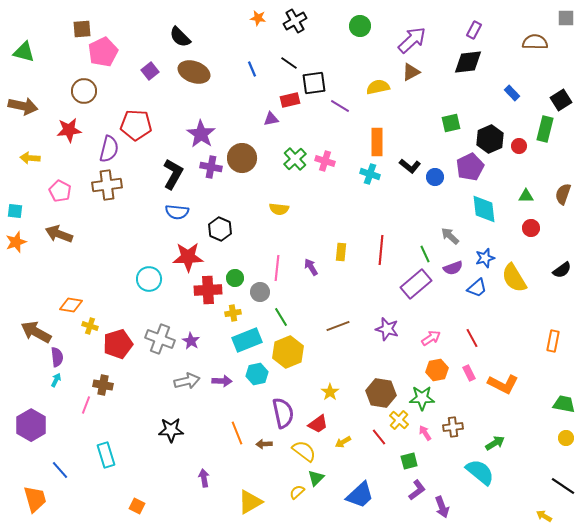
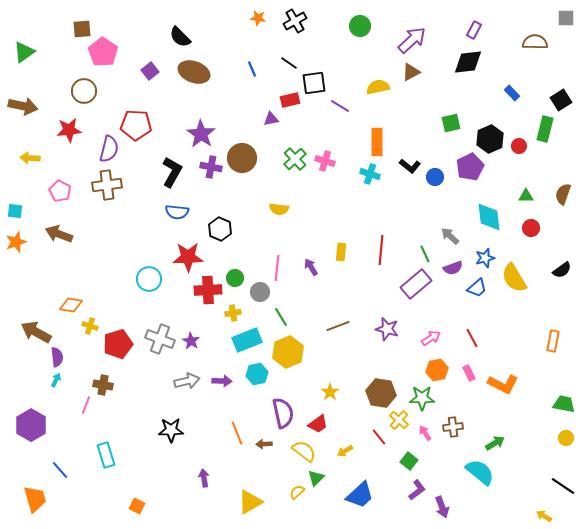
green triangle at (24, 52): rotated 50 degrees counterclockwise
pink pentagon at (103, 52): rotated 12 degrees counterclockwise
black L-shape at (173, 174): moved 1 px left, 2 px up
cyan diamond at (484, 209): moved 5 px right, 8 px down
yellow arrow at (343, 442): moved 2 px right, 9 px down
green square at (409, 461): rotated 36 degrees counterclockwise
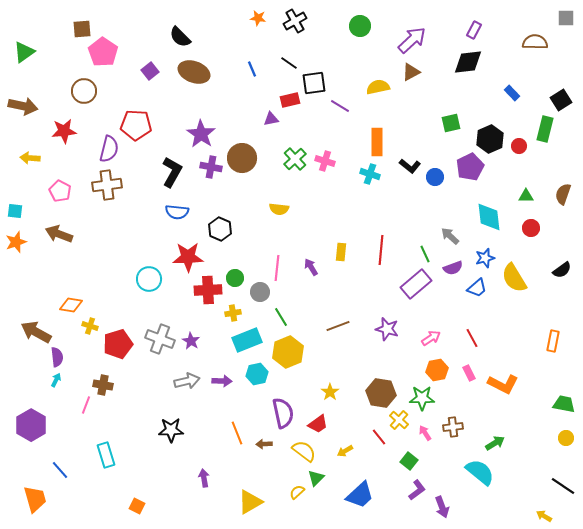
red star at (69, 130): moved 5 px left, 1 px down
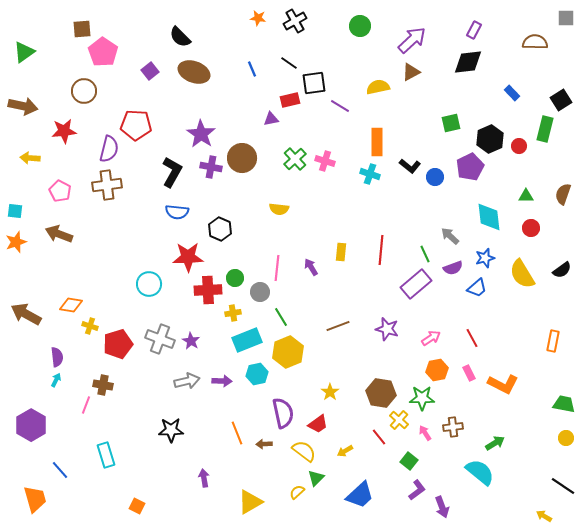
yellow semicircle at (514, 278): moved 8 px right, 4 px up
cyan circle at (149, 279): moved 5 px down
brown arrow at (36, 332): moved 10 px left, 18 px up
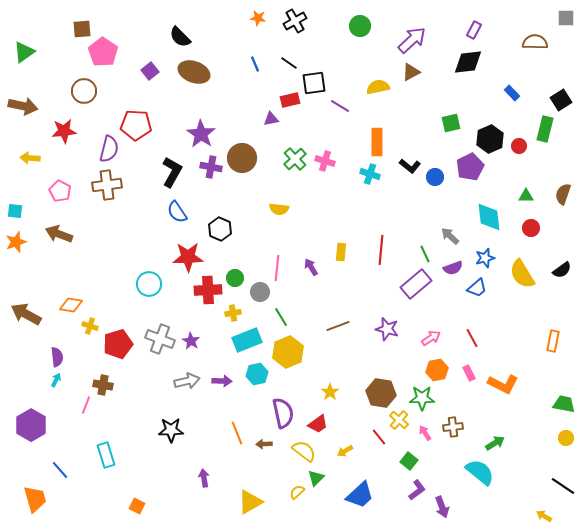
blue line at (252, 69): moved 3 px right, 5 px up
blue semicircle at (177, 212): rotated 50 degrees clockwise
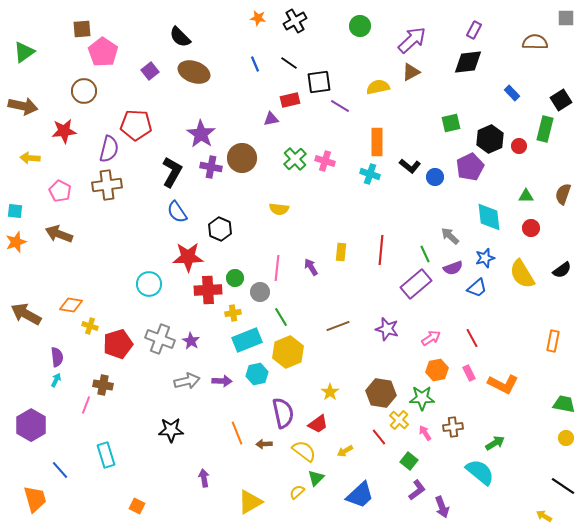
black square at (314, 83): moved 5 px right, 1 px up
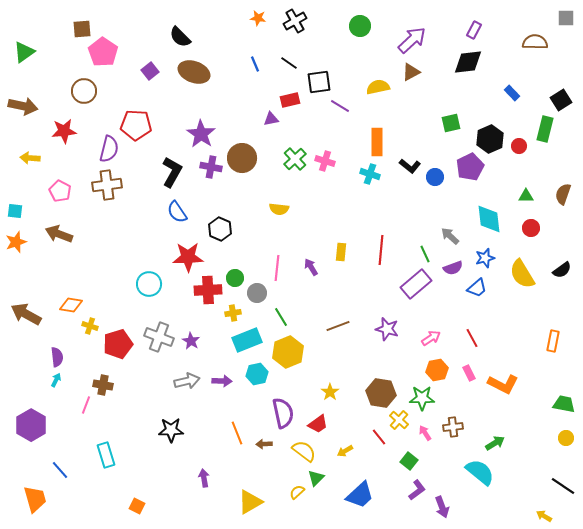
cyan diamond at (489, 217): moved 2 px down
gray circle at (260, 292): moved 3 px left, 1 px down
gray cross at (160, 339): moved 1 px left, 2 px up
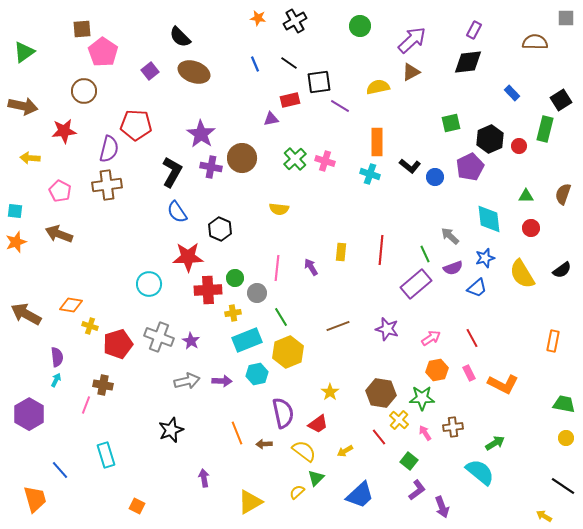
purple hexagon at (31, 425): moved 2 px left, 11 px up
black star at (171, 430): rotated 20 degrees counterclockwise
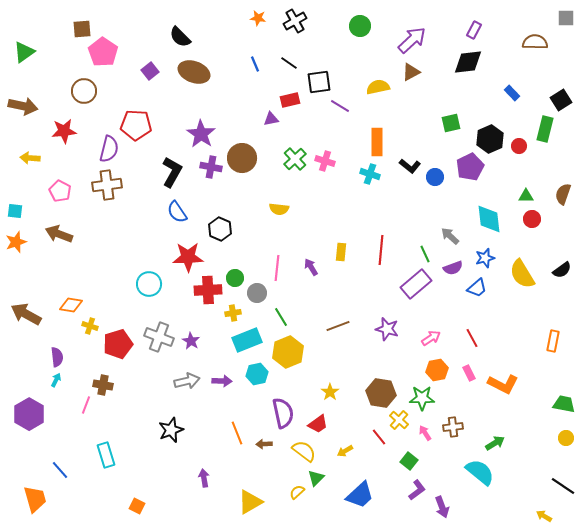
red circle at (531, 228): moved 1 px right, 9 px up
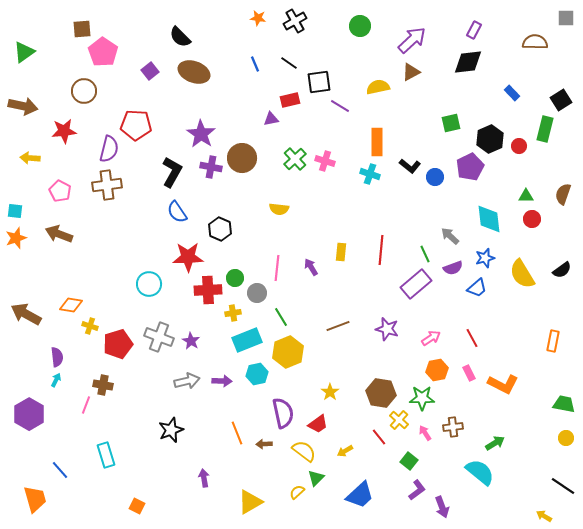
orange star at (16, 242): moved 4 px up
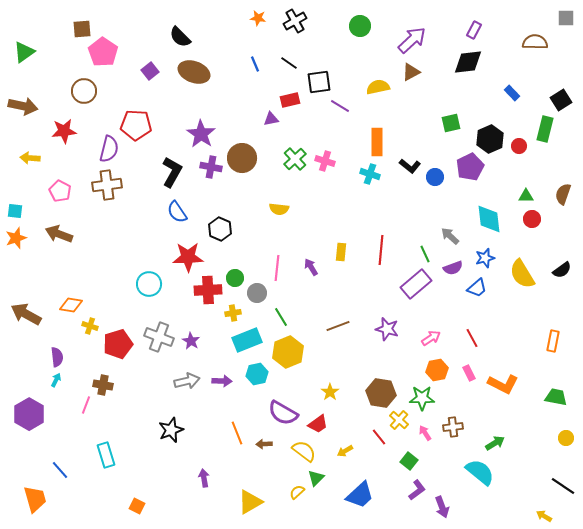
green trapezoid at (564, 404): moved 8 px left, 7 px up
purple semicircle at (283, 413): rotated 132 degrees clockwise
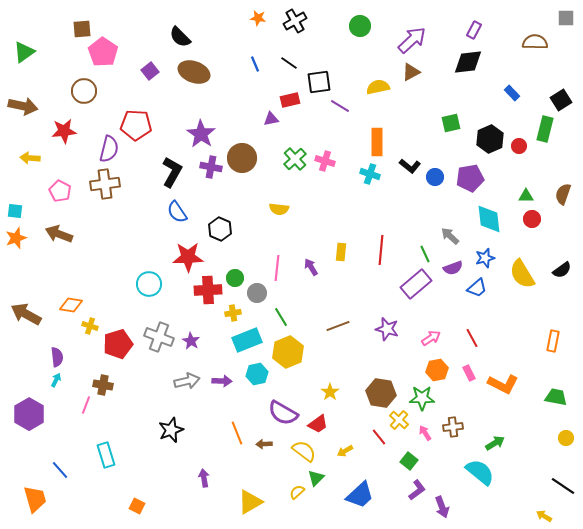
purple pentagon at (470, 167): moved 11 px down; rotated 16 degrees clockwise
brown cross at (107, 185): moved 2 px left, 1 px up
